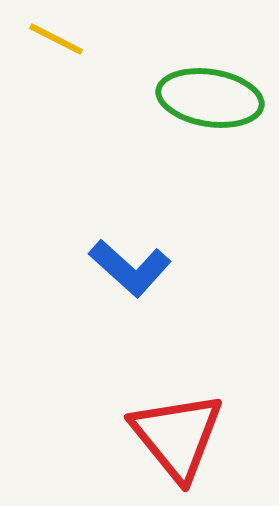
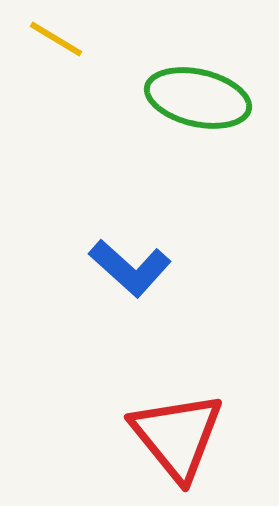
yellow line: rotated 4 degrees clockwise
green ellipse: moved 12 px left; rotated 4 degrees clockwise
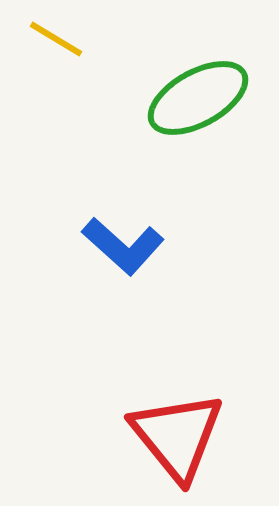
green ellipse: rotated 42 degrees counterclockwise
blue L-shape: moved 7 px left, 22 px up
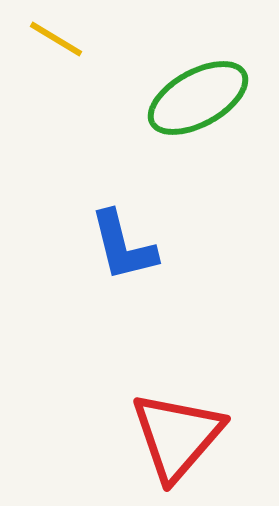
blue L-shape: rotated 34 degrees clockwise
red triangle: rotated 20 degrees clockwise
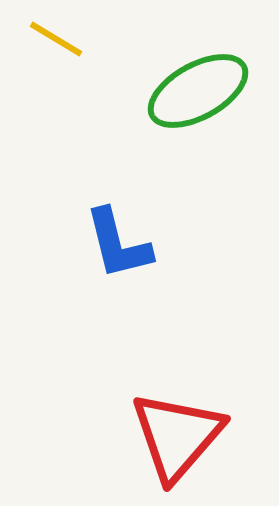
green ellipse: moved 7 px up
blue L-shape: moved 5 px left, 2 px up
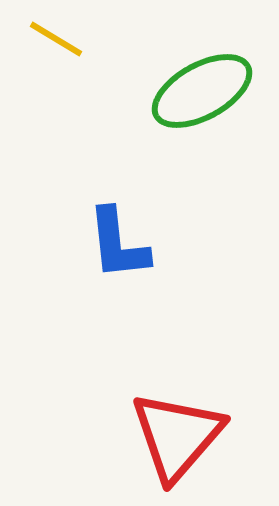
green ellipse: moved 4 px right
blue L-shape: rotated 8 degrees clockwise
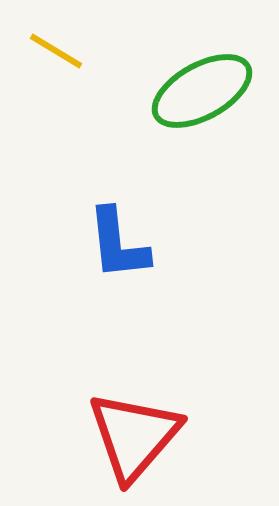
yellow line: moved 12 px down
red triangle: moved 43 px left
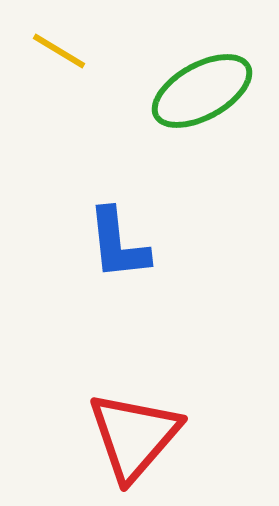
yellow line: moved 3 px right
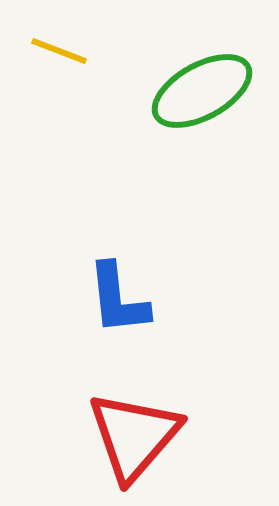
yellow line: rotated 10 degrees counterclockwise
blue L-shape: moved 55 px down
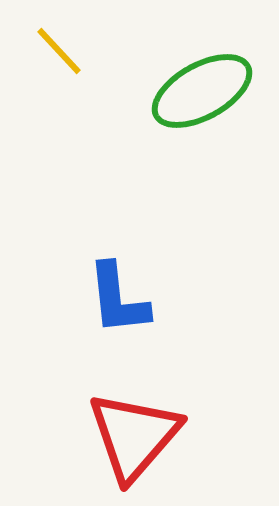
yellow line: rotated 26 degrees clockwise
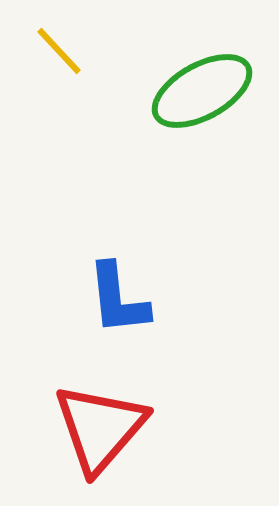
red triangle: moved 34 px left, 8 px up
